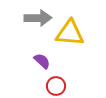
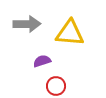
gray arrow: moved 11 px left, 6 px down
purple semicircle: rotated 60 degrees counterclockwise
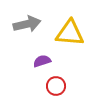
gray arrow: rotated 12 degrees counterclockwise
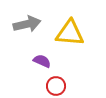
purple semicircle: rotated 42 degrees clockwise
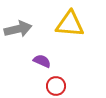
gray arrow: moved 9 px left, 5 px down
yellow triangle: moved 9 px up
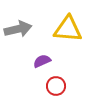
yellow triangle: moved 2 px left, 5 px down
purple semicircle: rotated 48 degrees counterclockwise
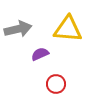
purple semicircle: moved 2 px left, 7 px up
red circle: moved 2 px up
